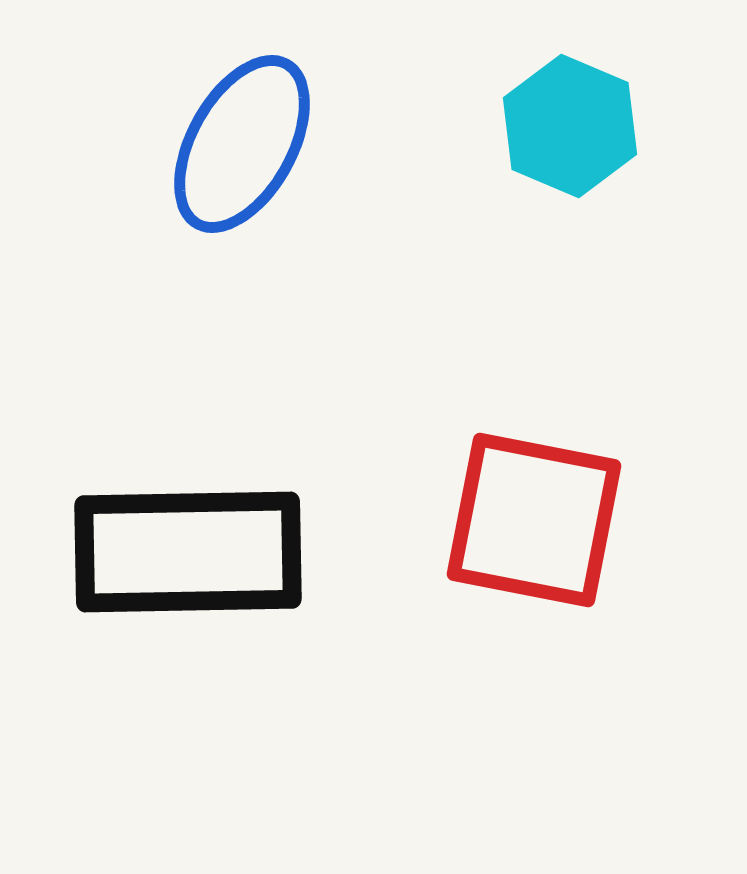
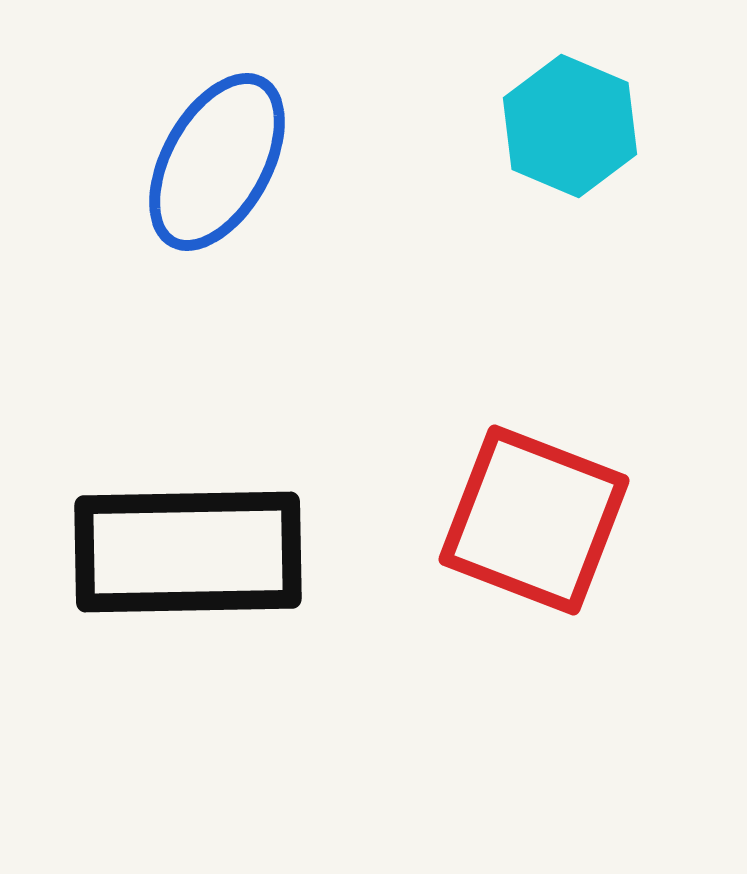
blue ellipse: moved 25 px left, 18 px down
red square: rotated 10 degrees clockwise
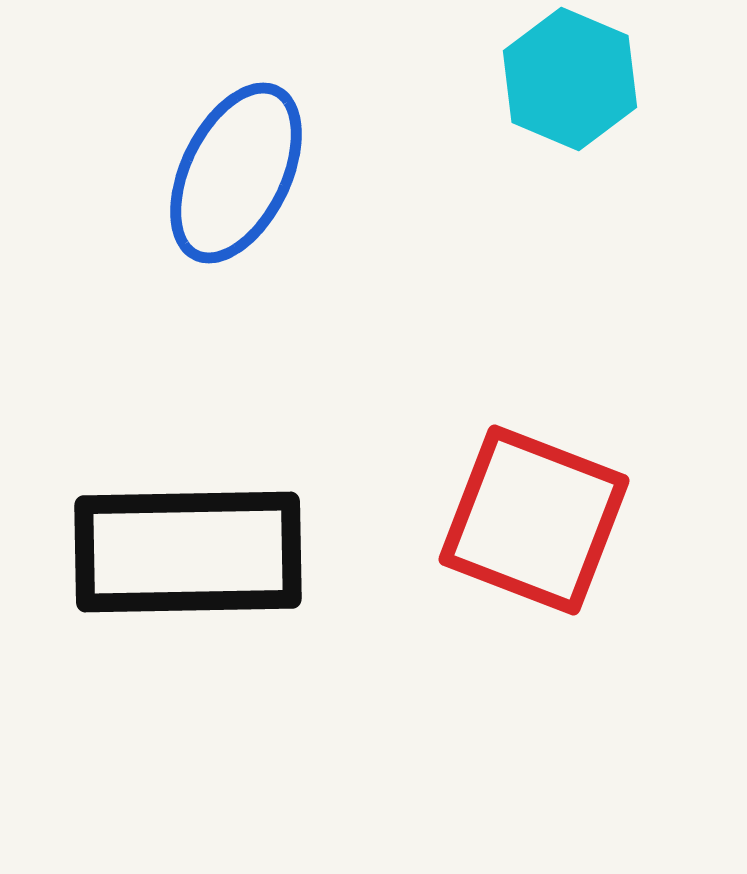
cyan hexagon: moved 47 px up
blue ellipse: moved 19 px right, 11 px down; rotated 3 degrees counterclockwise
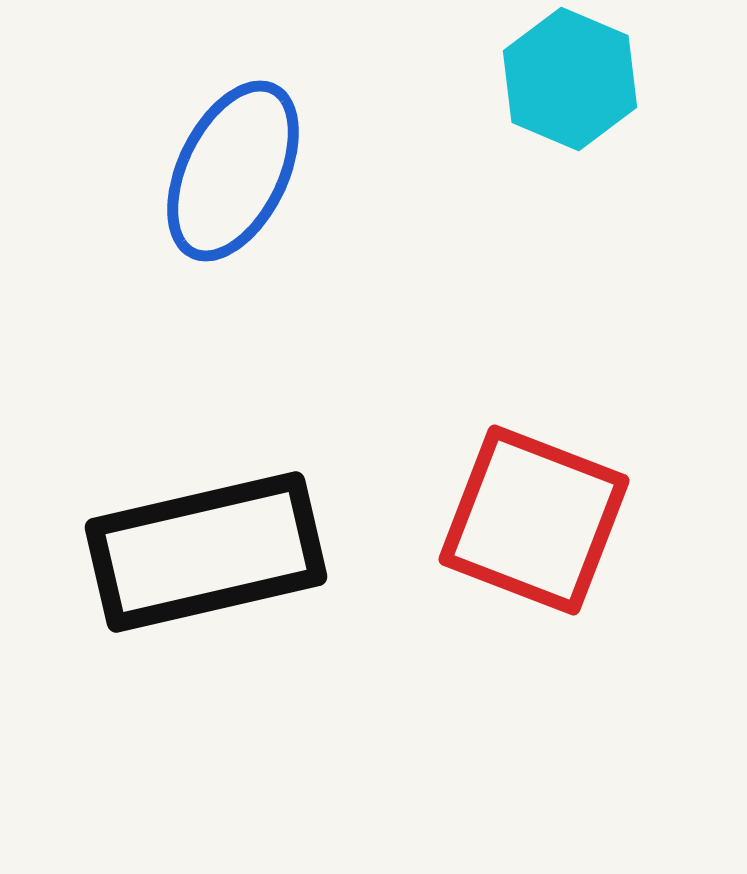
blue ellipse: moved 3 px left, 2 px up
black rectangle: moved 18 px right; rotated 12 degrees counterclockwise
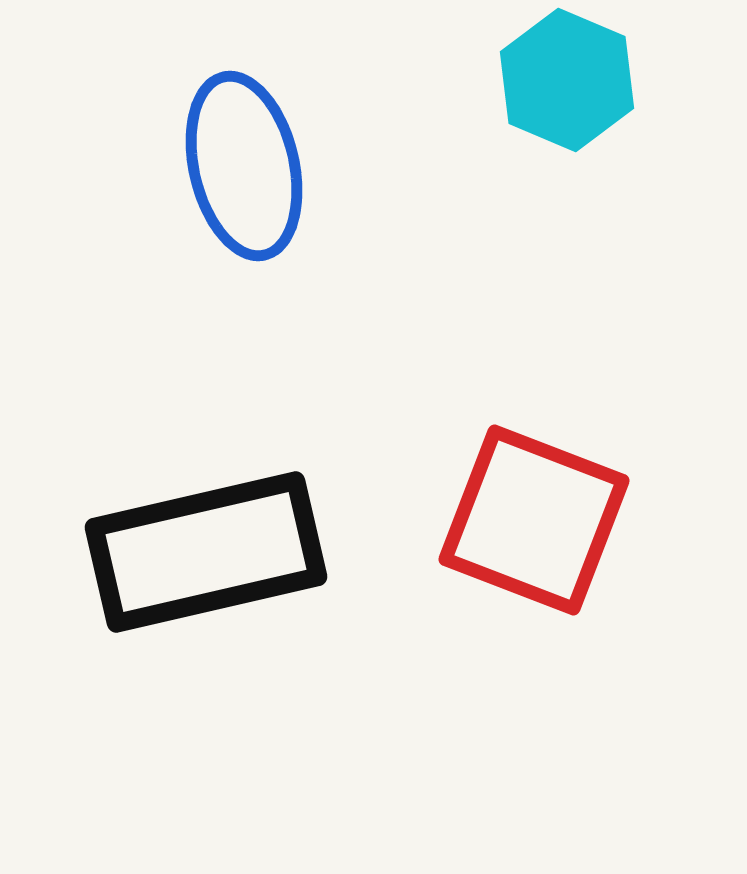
cyan hexagon: moved 3 px left, 1 px down
blue ellipse: moved 11 px right, 5 px up; rotated 39 degrees counterclockwise
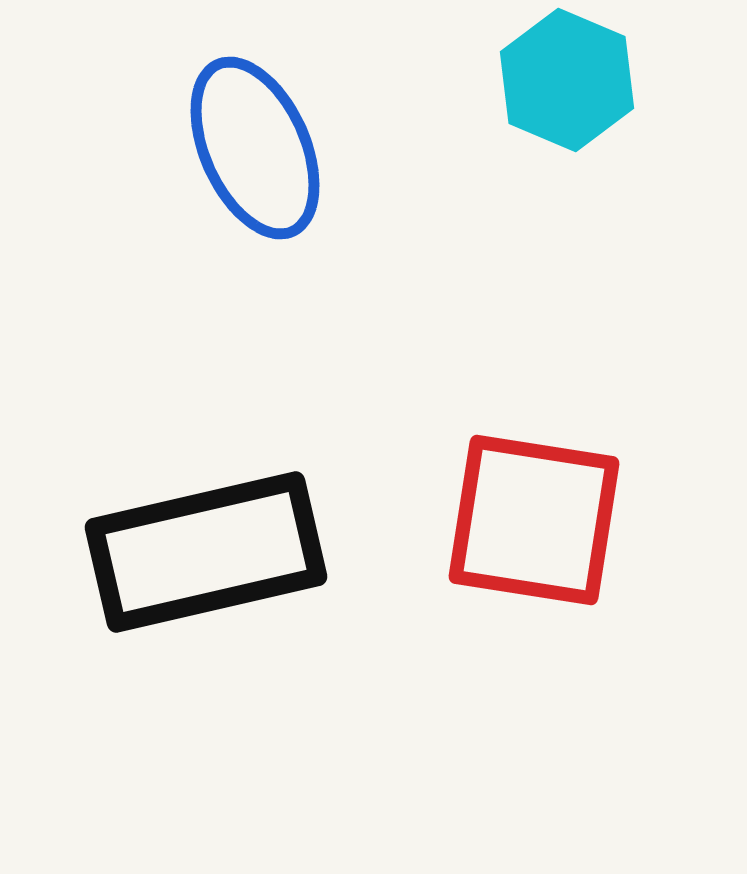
blue ellipse: moved 11 px right, 18 px up; rotated 11 degrees counterclockwise
red square: rotated 12 degrees counterclockwise
